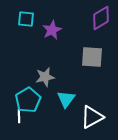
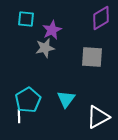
gray star: moved 29 px up
white triangle: moved 6 px right
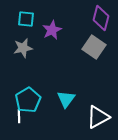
purple diamond: rotated 45 degrees counterclockwise
gray star: moved 22 px left
gray square: moved 2 px right, 10 px up; rotated 30 degrees clockwise
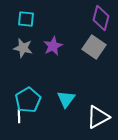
purple star: moved 1 px right, 16 px down
gray star: rotated 24 degrees clockwise
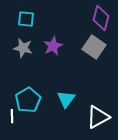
white line: moved 7 px left
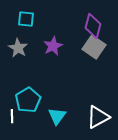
purple diamond: moved 8 px left, 8 px down
gray star: moved 5 px left; rotated 18 degrees clockwise
cyan triangle: moved 9 px left, 17 px down
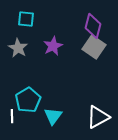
cyan triangle: moved 4 px left
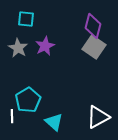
purple star: moved 8 px left
cyan triangle: moved 1 px right, 6 px down; rotated 24 degrees counterclockwise
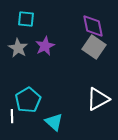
purple diamond: rotated 25 degrees counterclockwise
white triangle: moved 18 px up
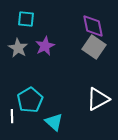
cyan pentagon: moved 2 px right
